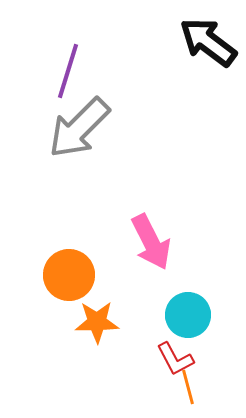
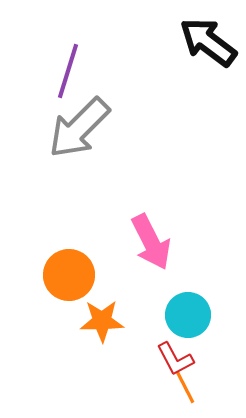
orange star: moved 5 px right, 1 px up
orange line: moved 3 px left; rotated 12 degrees counterclockwise
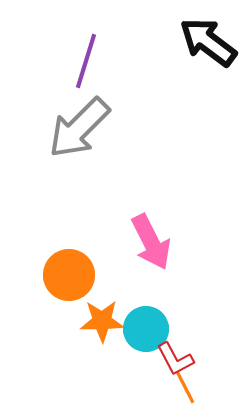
purple line: moved 18 px right, 10 px up
cyan circle: moved 42 px left, 14 px down
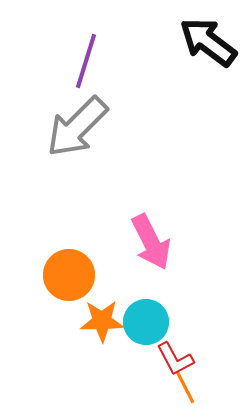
gray arrow: moved 2 px left, 1 px up
cyan circle: moved 7 px up
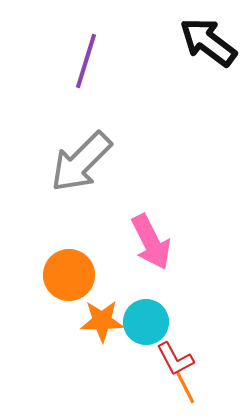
gray arrow: moved 4 px right, 35 px down
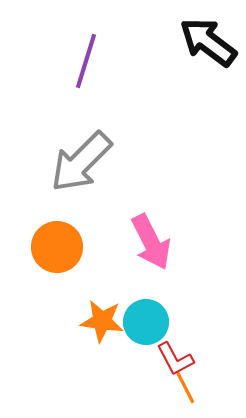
orange circle: moved 12 px left, 28 px up
orange star: rotated 9 degrees clockwise
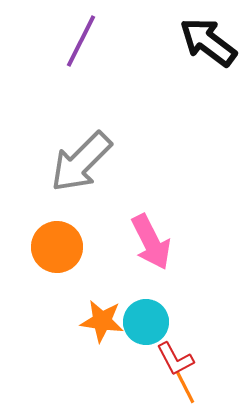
purple line: moved 5 px left, 20 px up; rotated 10 degrees clockwise
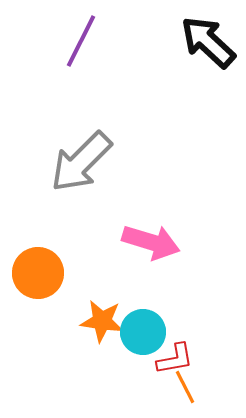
black arrow: rotated 6 degrees clockwise
pink arrow: rotated 46 degrees counterclockwise
orange circle: moved 19 px left, 26 px down
cyan circle: moved 3 px left, 10 px down
red L-shape: rotated 72 degrees counterclockwise
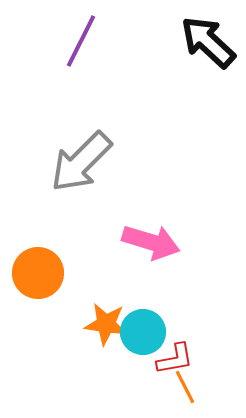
orange star: moved 4 px right, 3 px down
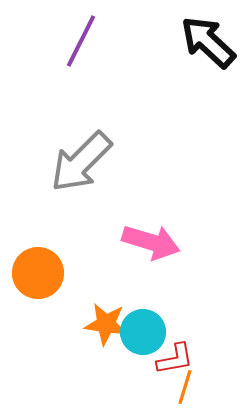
orange line: rotated 44 degrees clockwise
